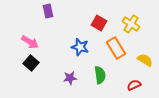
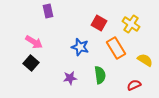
pink arrow: moved 4 px right
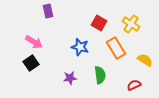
black square: rotated 14 degrees clockwise
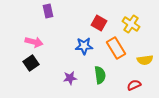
pink arrow: rotated 18 degrees counterclockwise
blue star: moved 4 px right, 1 px up; rotated 18 degrees counterclockwise
yellow semicircle: rotated 140 degrees clockwise
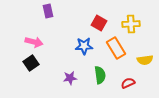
yellow cross: rotated 36 degrees counterclockwise
red semicircle: moved 6 px left, 2 px up
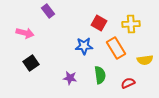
purple rectangle: rotated 24 degrees counterclockwise
pink arrow: moved 9 px left, 9 px up
purple star: rotated 16 degrees clockwise
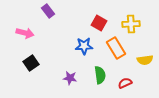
red semicircle: moved 3 px left
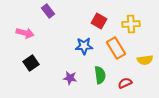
red square: moved 2 px up
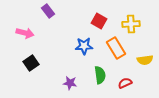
purple star: moved 5 px down
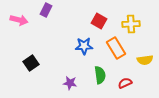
purple rectangle: moved 2 px left, 1 px up; rotated 64 degrees clockwise
pink arrow: moved 6 px left, 13 px up
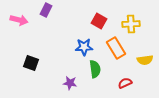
blue star: moved 1 px down
black square: rotated 35 degrees counterclockwise
green semicircle: moved 5 px left, 6 px up
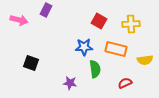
orange rectangle: moved 1 px down; rotated 45 degrees counterclockwise
